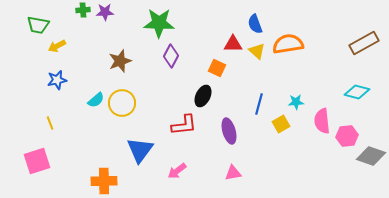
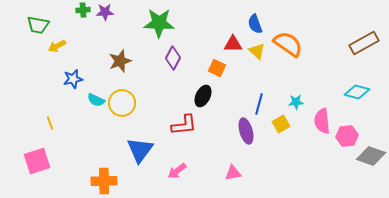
orange semicircle: rotated 44 degrees clockwise
purple diamond: moved 2 px right, 2 px down
blue star: moved 16 px right, 1 px up
cyan semicircle: rotated 66 degrees clockwise
purple ellipse: moved 17 px right
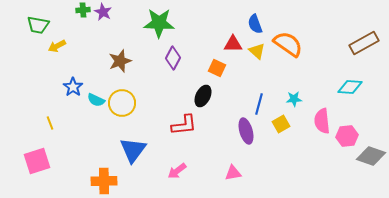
purple star: moved 2 px left; rotated 30 degrees clockwise
blue star: moved 8 px down; rotated 24 degrees counterclockwise
cyan diamond: moved 7 px left, 5 px up; rotated 10 degrees counterclockwise
cyan star: moved 2 px left, 3 px up
blue triangle: moved 7 px left
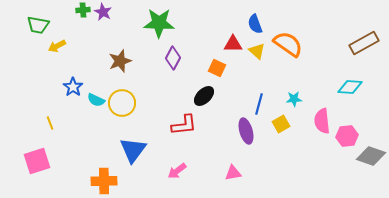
black ellipse: moved 1 px right; rotated 20 degrees clockwise
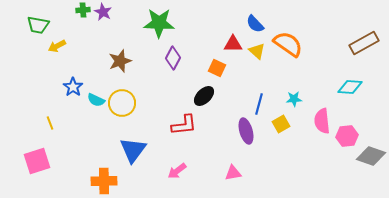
blue semicircle: rotated 24 degrees counterclockwise
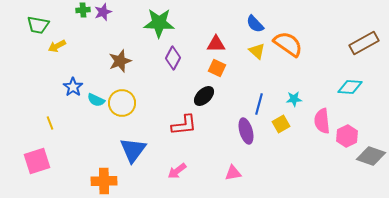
purple star: rotated 24 degrees clockwise
red triangle: moved 17 px left
pink hexagon: rotated 20 degrees counterclockwise
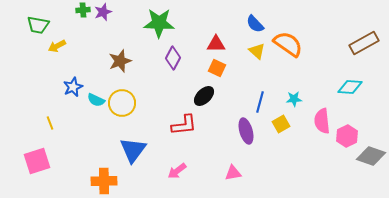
blue star: rotated 12 degrees clockwise
blue line: moved 1 px right, 2 px up
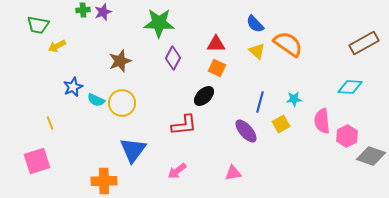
purple ellipse: rotated 25 degrees counterclockwise
